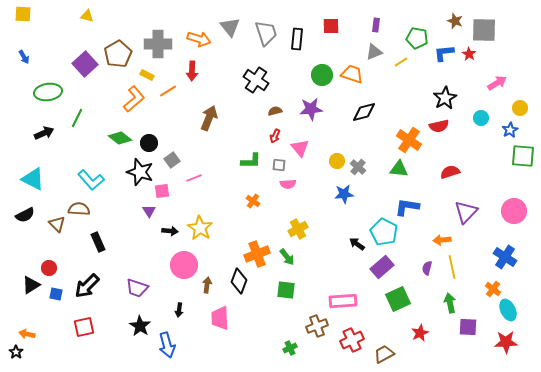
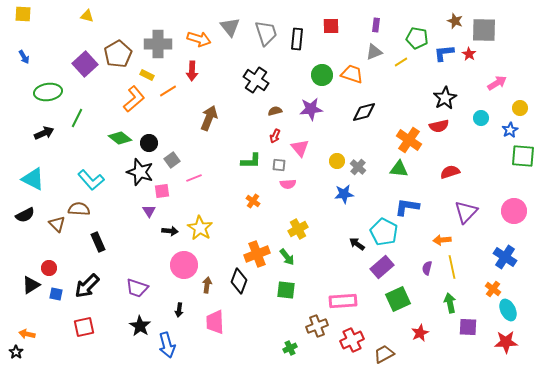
pink trapezoid at (220, 318): moved 5 px left, 4 px down
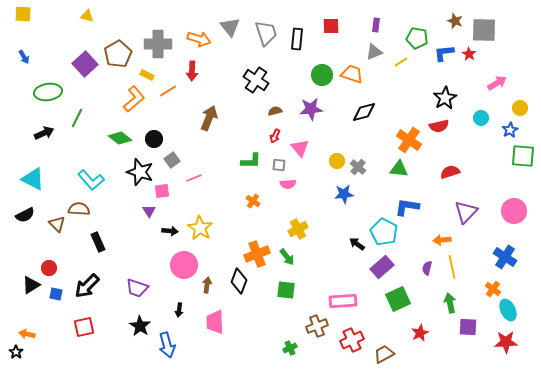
black circle at (149, 143): moved 5 px right, 4 px up
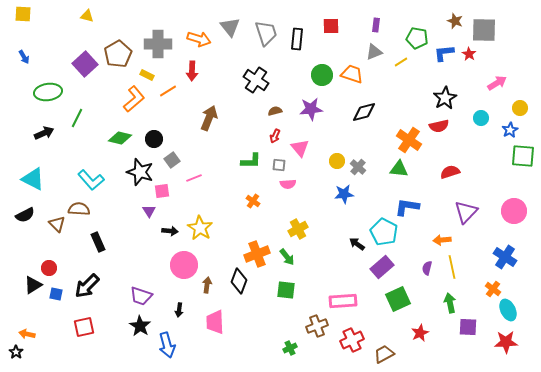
green diamond at (120, 138): rotated 25 degrees counterclockwise
black triangle at (31, 285): moved 2 px right
purple trapezoid at (137, 288): moved 4 px right, 8 px down
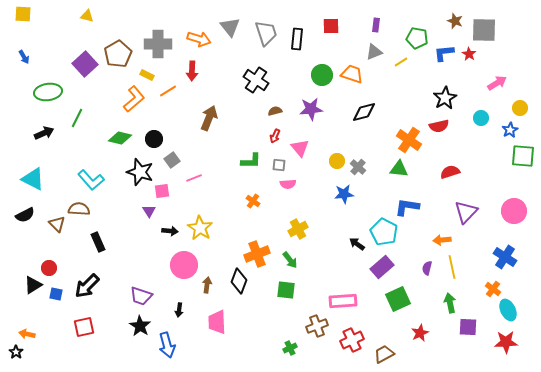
green arrow at (287, 257): moved 3 px right, 3 px down
pink trapezoid at (215, 322): moved 2 px right
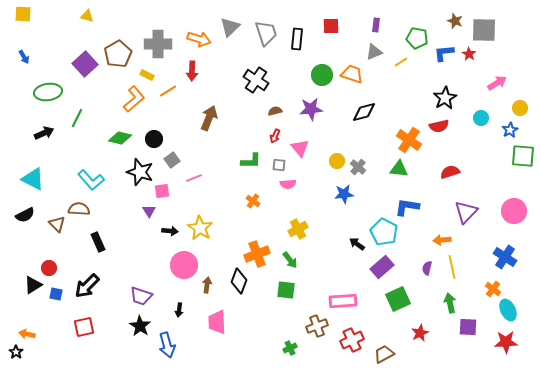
gray triangle at (230, 27): rotated 25 degrees clockwise
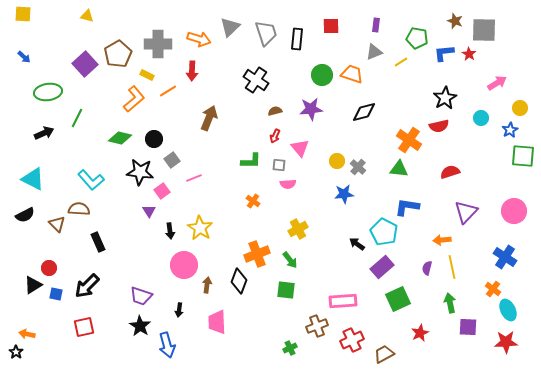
blue arrow at (24, 57): rotated 16 degrees counterclockwise
black star at (140, 172): rotated 12 degrees counterclockwise
pink square at (162, 191): rotated 28 degrees counterclockwise
black arrow at (170, 231): rotated 77 degrees clockwise
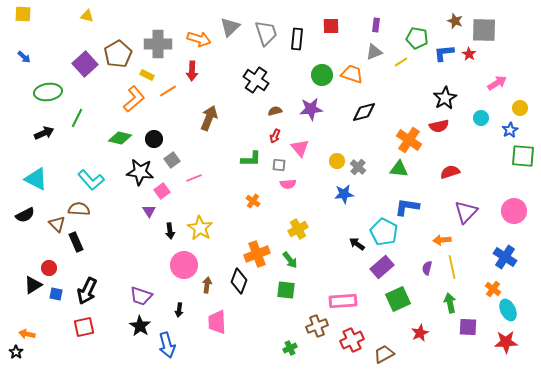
green L-shape at (251, 161): moved 2 px up
cyan triangle at (33, 179): moved 3 px right
black rectangle at (98, 242): moved 22 px left
black arrow at (87, 286): moved 5 px down; rotated 20 degrees counterclockwise
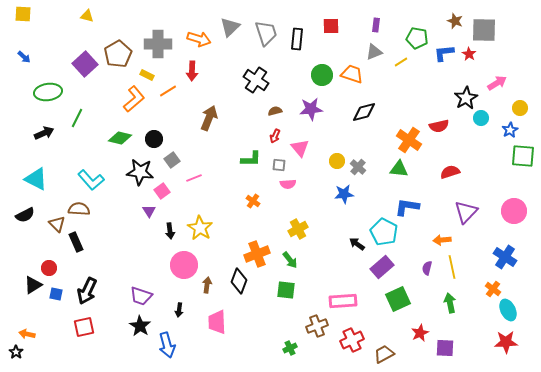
black star at (445, 98): moved 21 px right
purple square at (468, 327): moved 23 px left, 21 px down
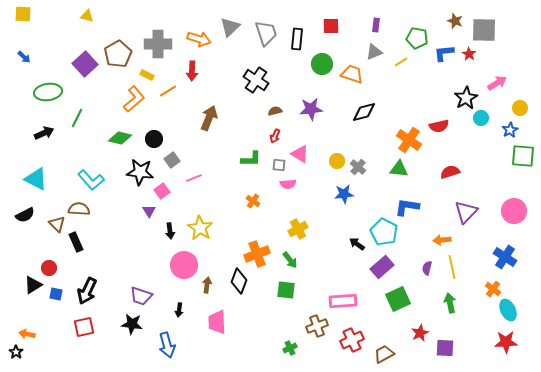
green circle at (322, 75): moved 11 px up
pink triangle at (300, 148): moved 6 px down; rotated 18 degrees counterclockwise
black star at (140, 326): moved 8 px left, 2 px up; rotated 25 degrees counterclockwise
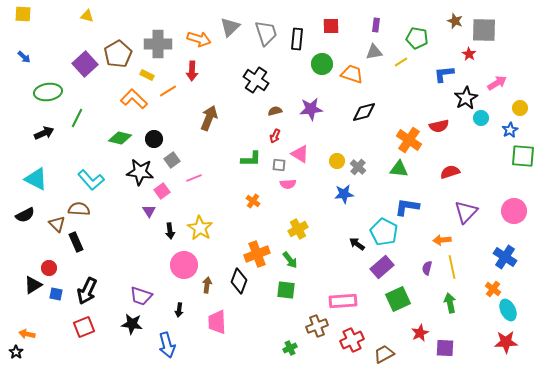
gray triangle at (374, 52): rotated 12 degrees clockwise
blue L-shape at (444, 53): moved 21 px down
orange L-shape at (134, 99): rotated 96 degrees counterclockwise
red square at (84, 327): rotated 10 degrees counterclockwise
